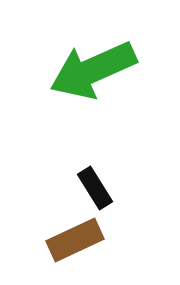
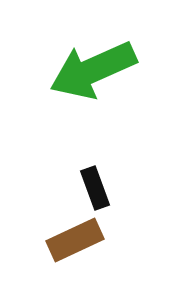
black rectangle: rotated 12 degrees clockwise
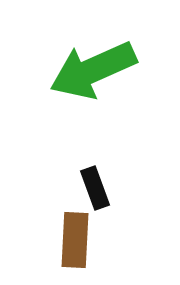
brown rectangle: rotated 62 degrees counterclockwise
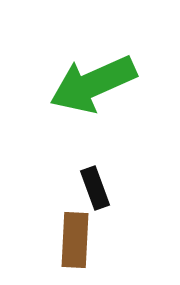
green arrow: moved 14 px down
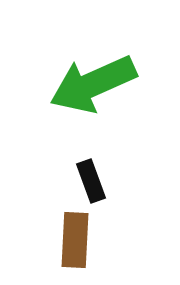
black rectangle: moved 4 px left, 7 px up
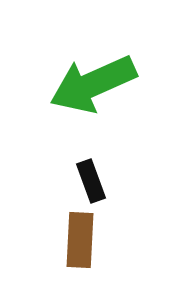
brown rectangle: moved 5 px right
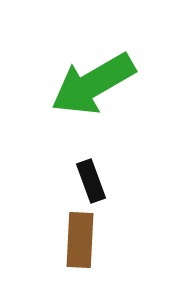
green arrow: rotated 6 degrees counterclockwise
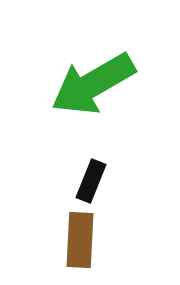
black rectangle: rotated 42 degrees clockwise
